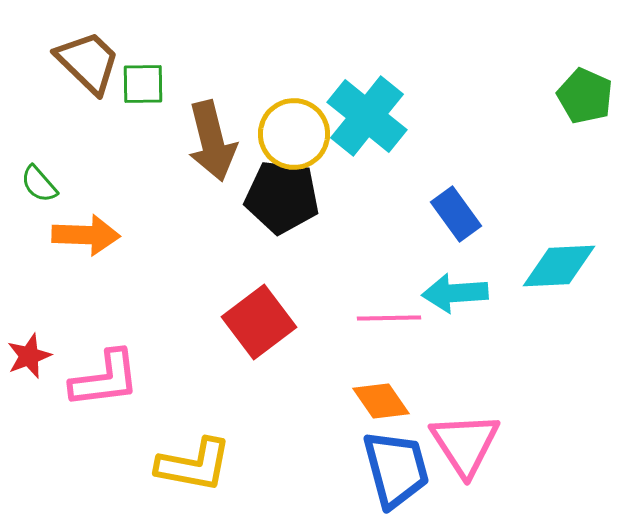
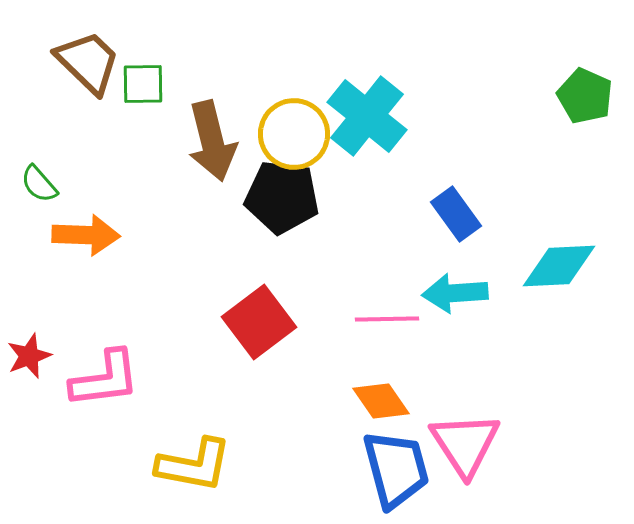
pink line: moved 2 px left, 1 px down
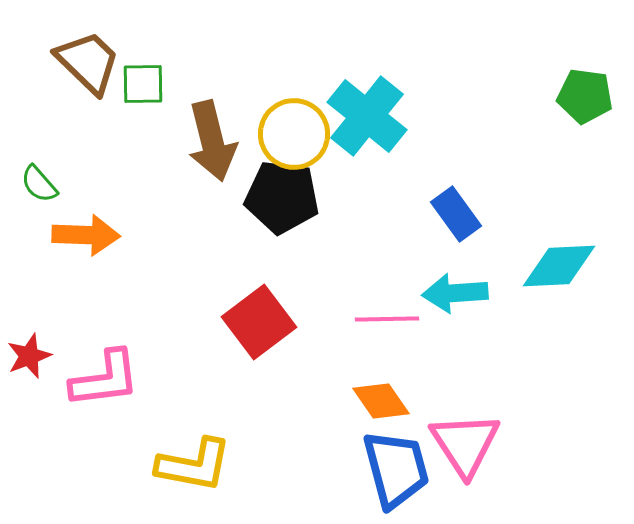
green pentagon: rotated 16 degrees counterclockwise
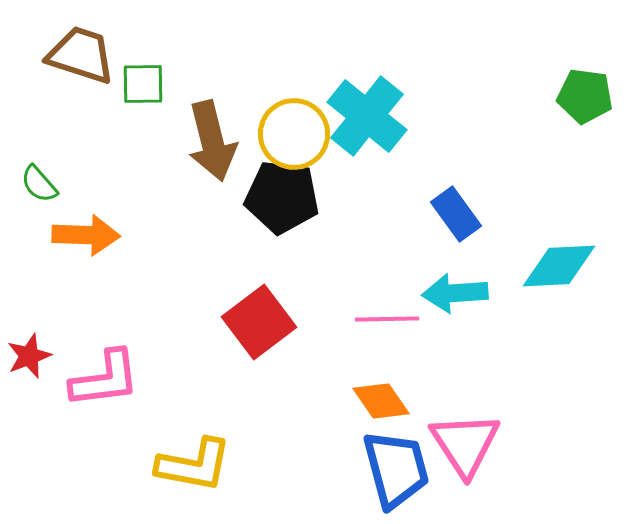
brown trapezoid: moved 7 px left, 7 px up; rotated 26 degrees counterclockwise
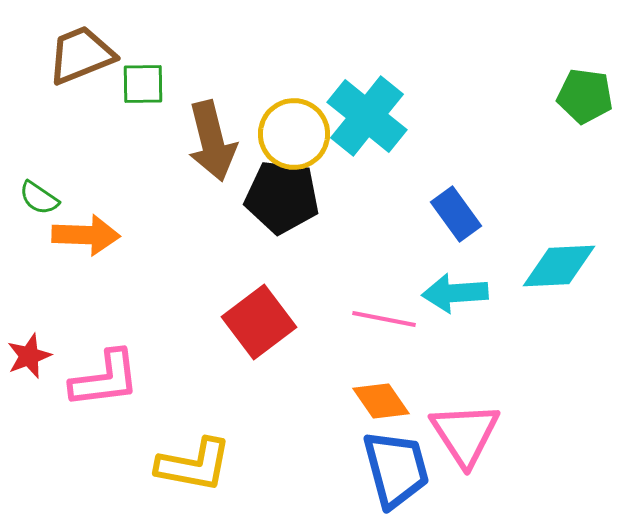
brown trapezoid: rotated 40 degrees counterclockwise
green semicircle: moved 14 px down; rotated 15 degrees counterclockwise
pink line: moved 3 px left; rotated 12 degrees clockwise
pink triangle: moved 10 px up
